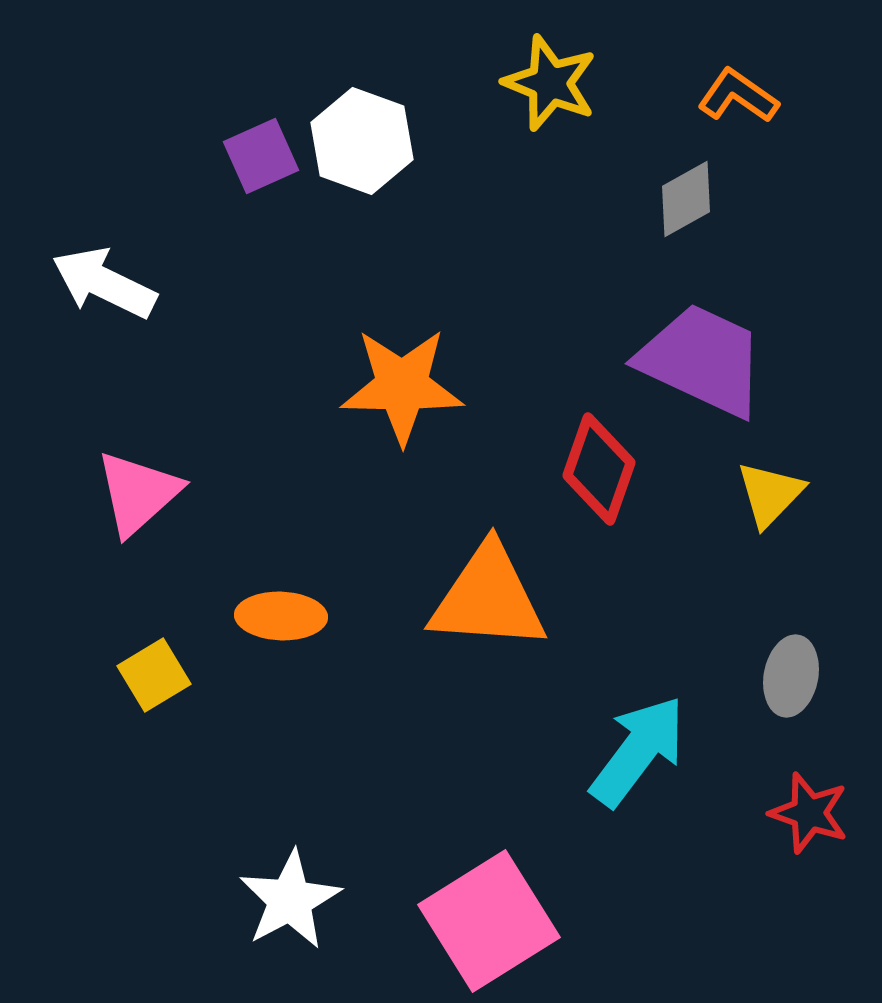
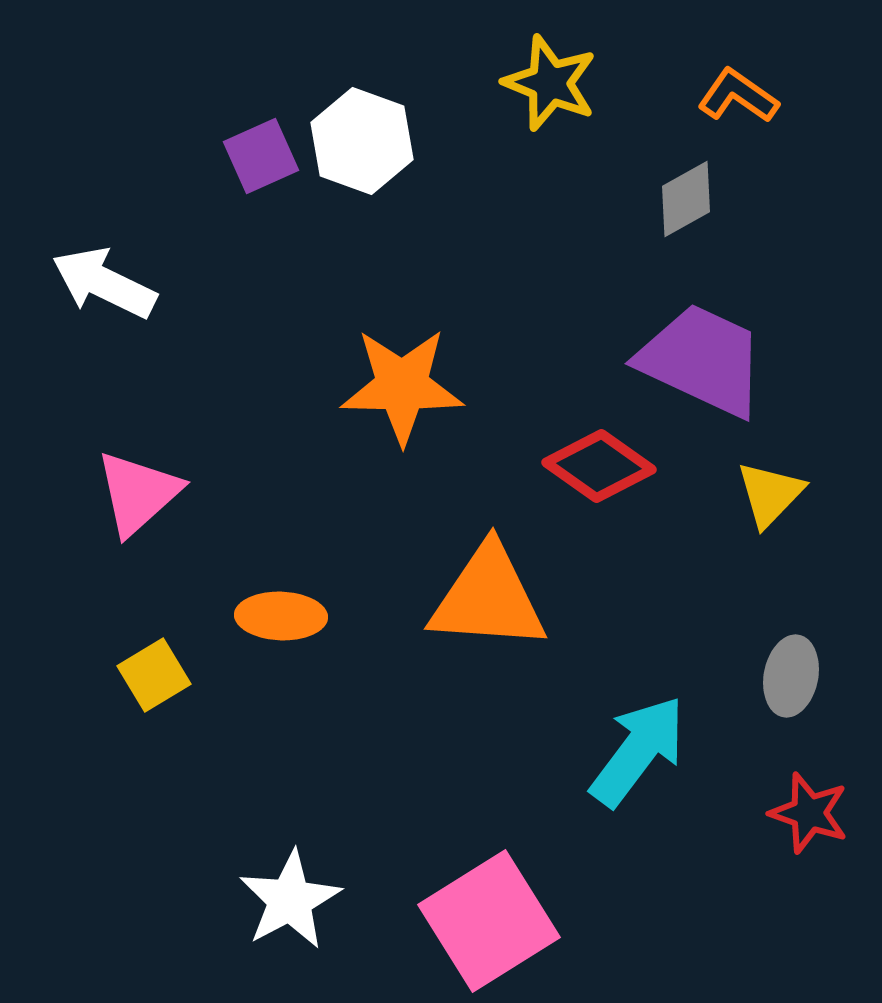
red diamond: moved 3 px up; rotated 74 degrees counterclockwise
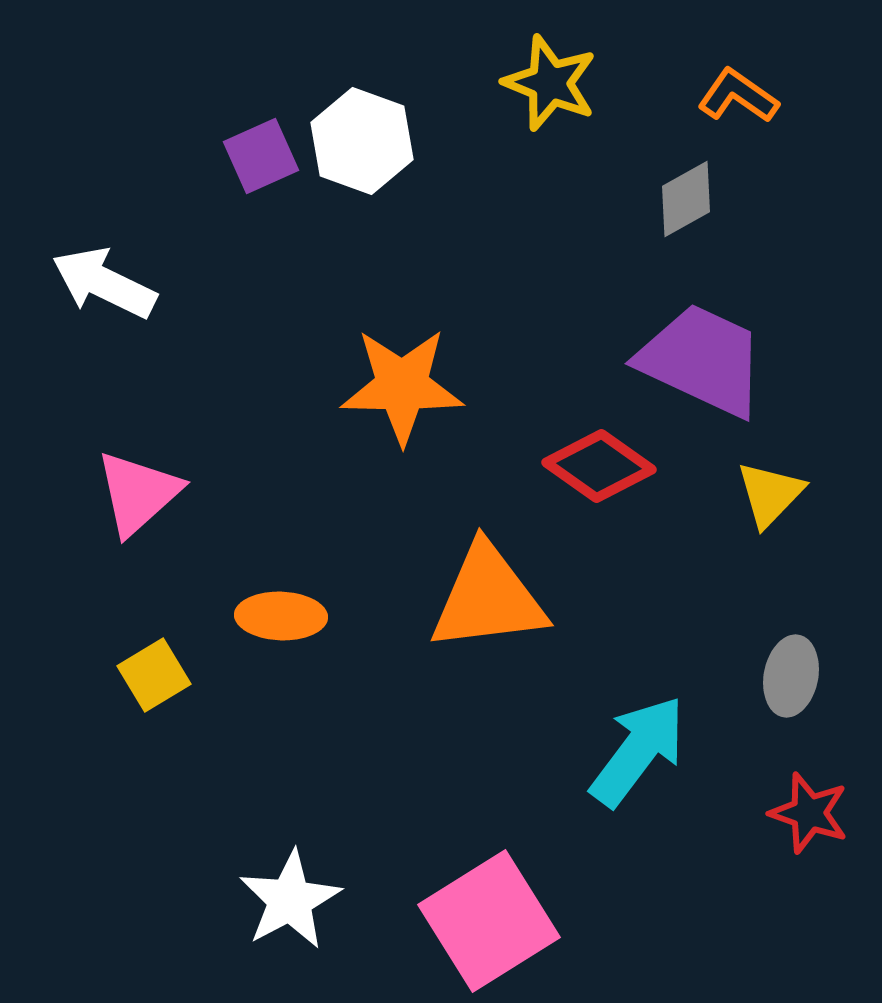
orange triangle: rotated 11 degrees counterclockwise
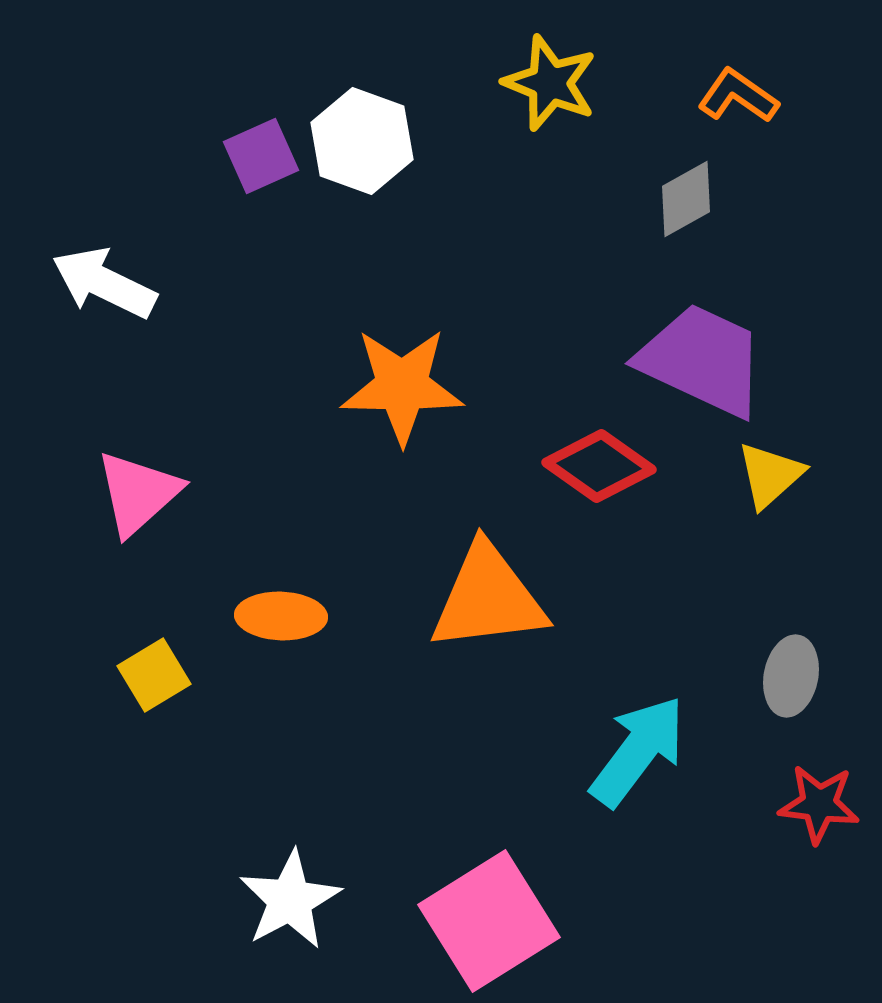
yellow triangle: moved 19 px up; rotated 4 degrees clockwise
red star: moved 10 px right, 9 px up; rotated 12 degrees counterclockwise
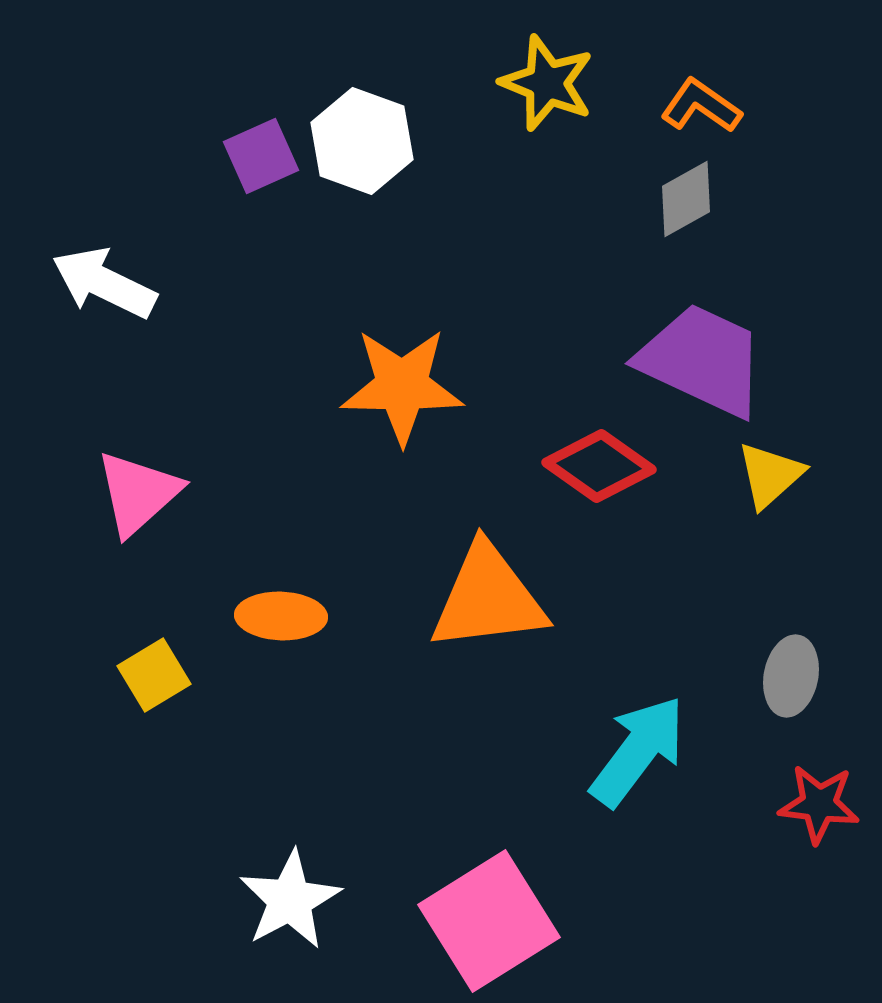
yellow star: moved 3 px left
orange L-shape: moved 37 px left, 10 px down
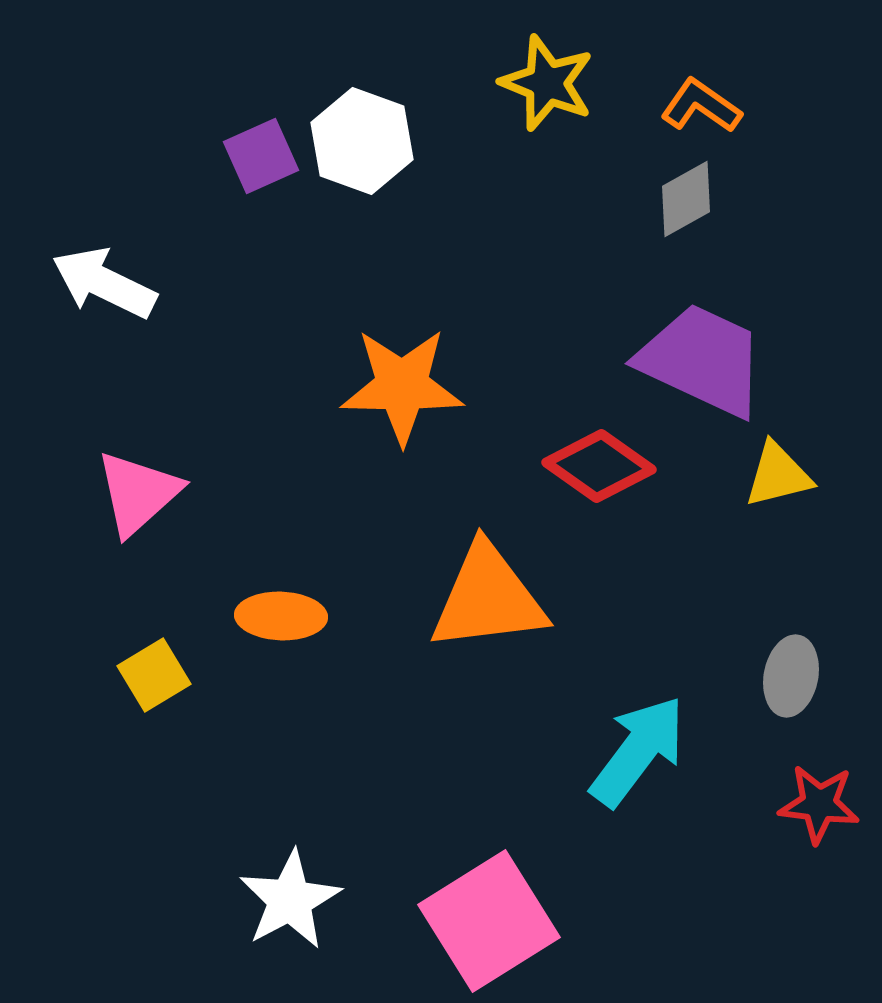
yellow triangle: moved 8 px right; rotated 28 degrees clockwise
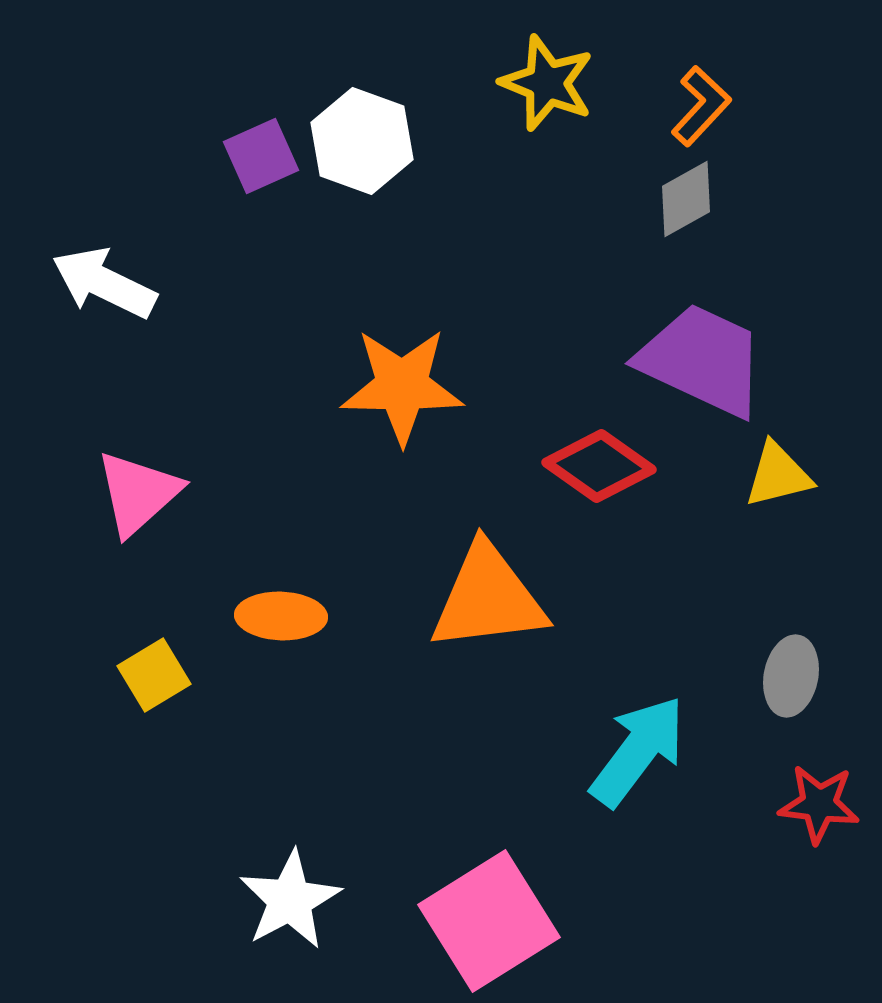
orange L-shape: rotated 98 degrees clockwise
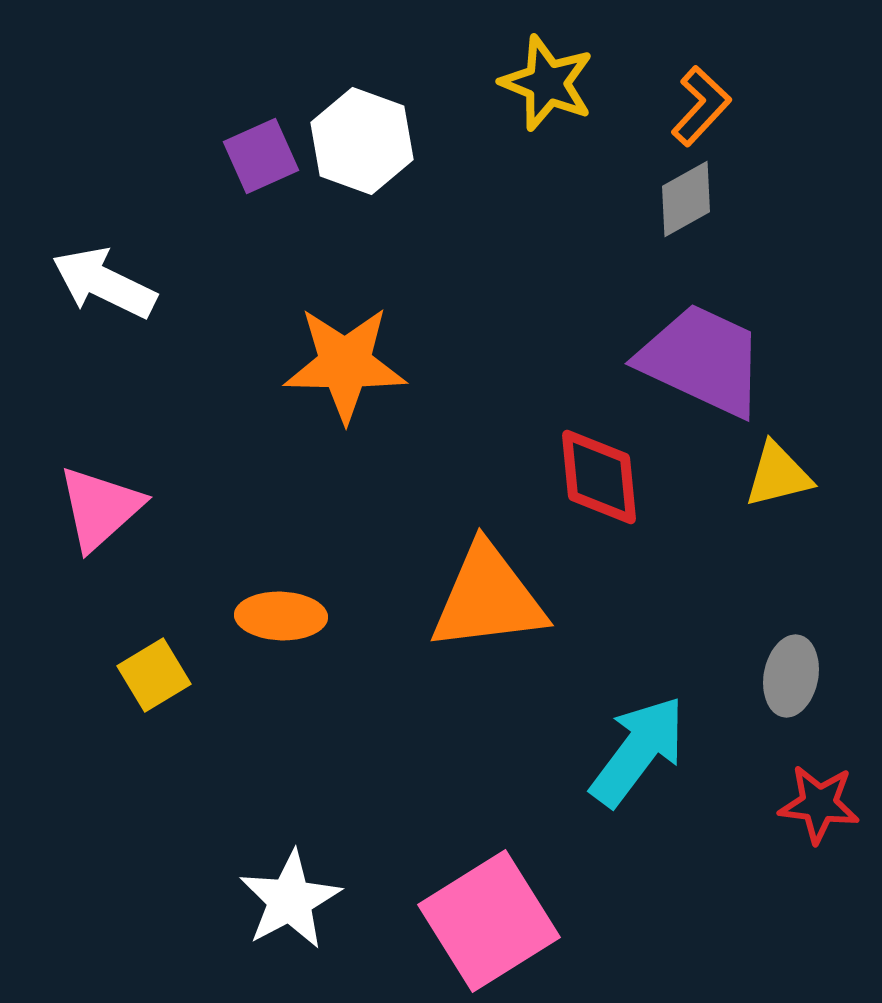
orange star: moved 57 px left, 22 px up
red diamond: moved 11 px down; rotated 49 degrees clockwise
pink triangle: moved 38 px left, 15 px down
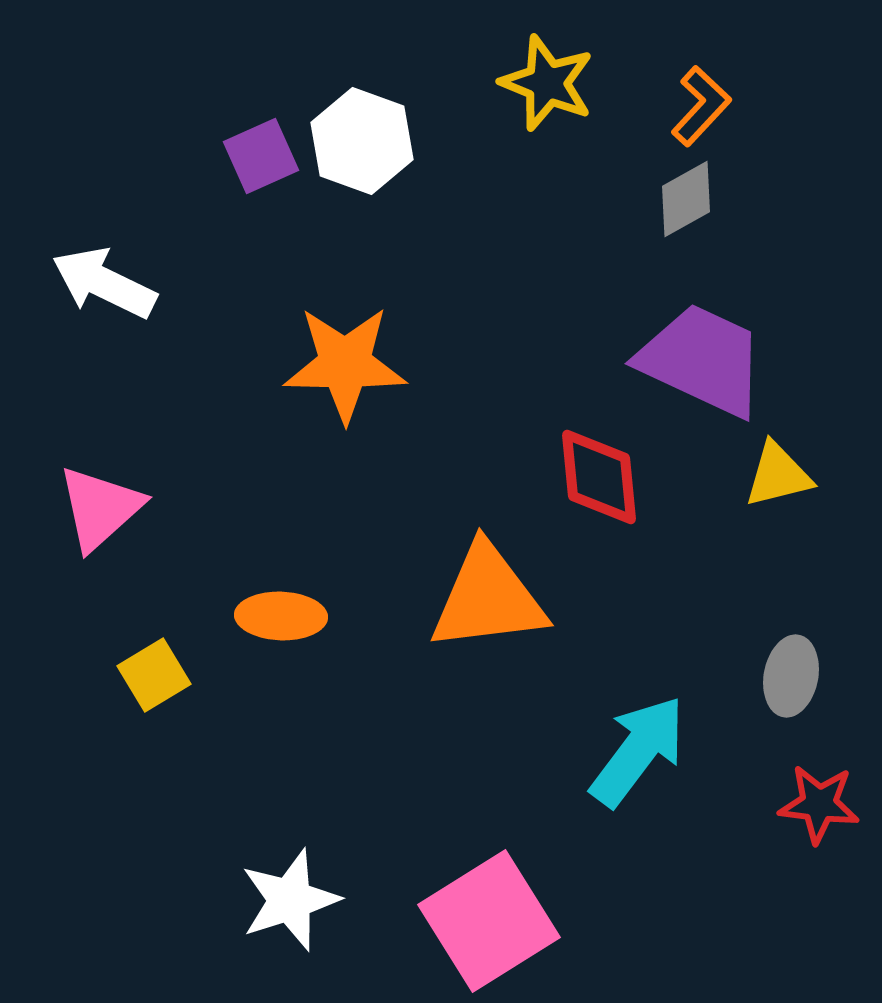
white star: rotated 10 degrees clockwise
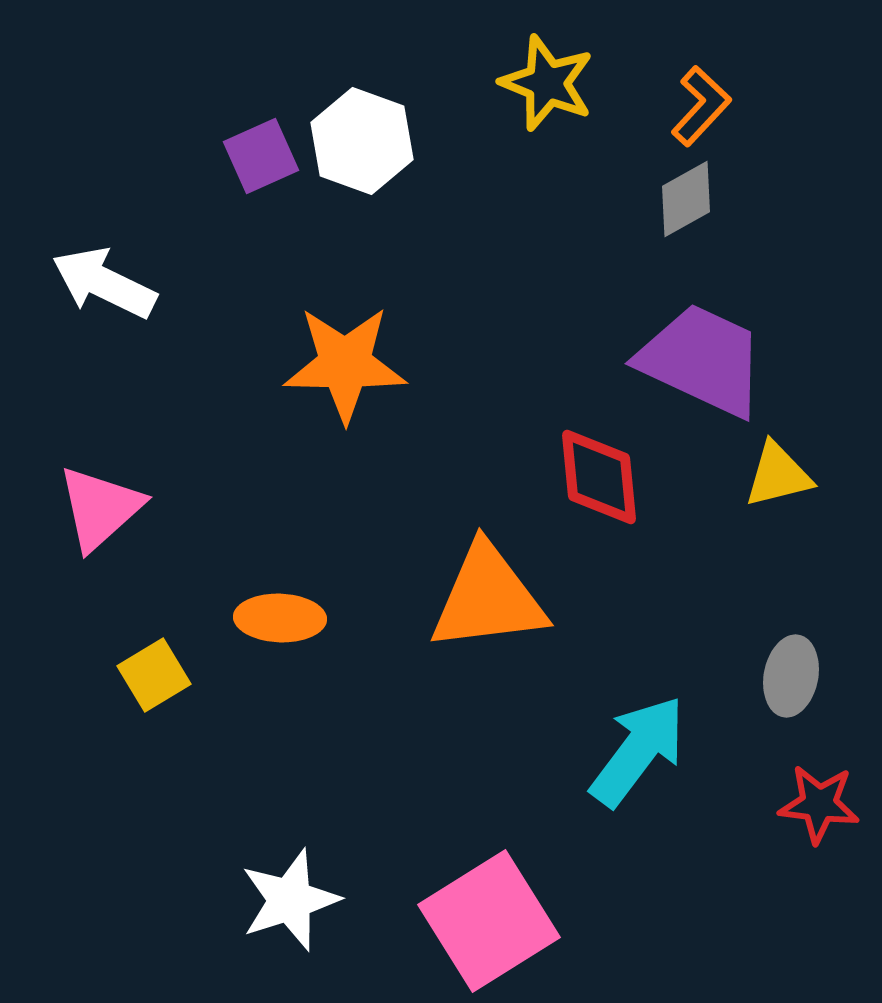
orange ellipse: moved 1 px left, 2 px down
